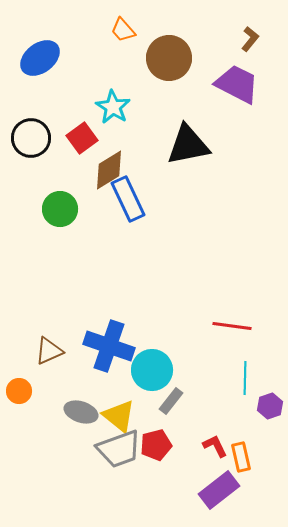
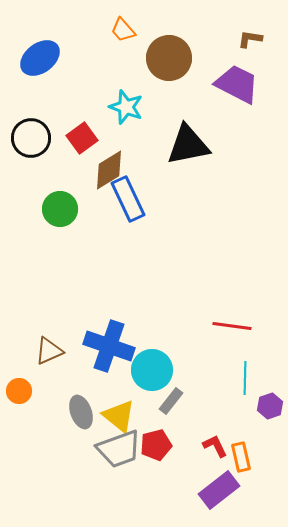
brown L-shape: rotated 120 degrees counterclockwise
cyan star: moved 13 px right; rotated 12 degrees counterclockwise
gray ellipse: rotated 52 degrees clockwise
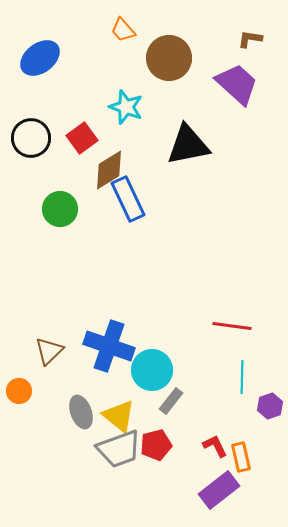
purple trapezoid: rotated 15 degrees clockwise
brown triangle: rotated 20 degrees counterclockwise
cyan line: moved 3 px left, 1 px up
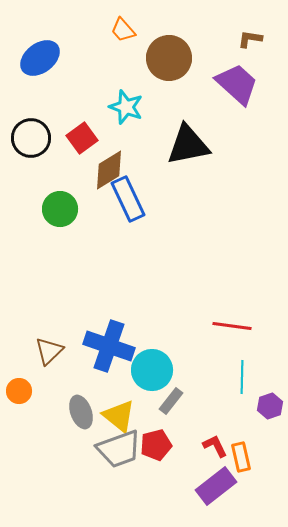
purple rectangle: moved 3 px left, 4 px up
